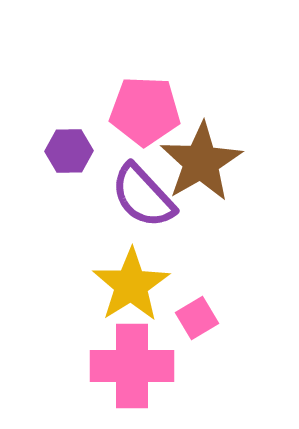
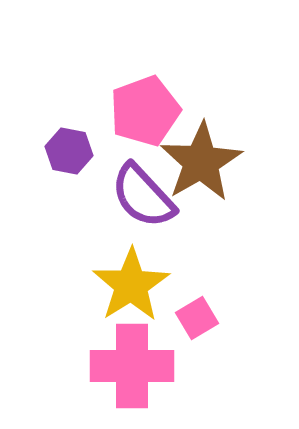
pink pentagon: rotated 22 degrees counterclockwise
purple hexagon: rotated 12 degrees clockwise
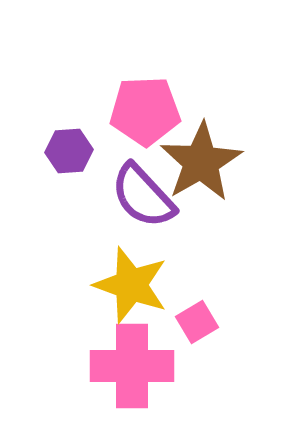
pink pentagon: rotated 18 degrees clockwise
purple hexagon: rotated 15 degrees counterclockwise
yellow star: rotated 20 degrees counterclockwise
pink square: moved 4 px down
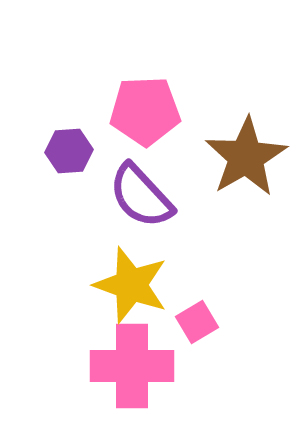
brown star: moved 45 px right, 5 px up
purple semicircle: moved 2 px left
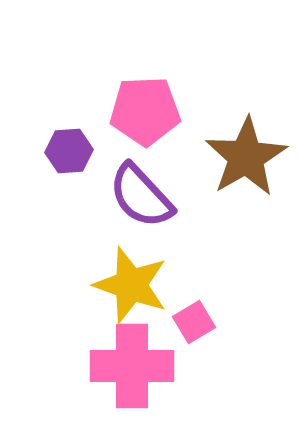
pink square: moved 3 px left
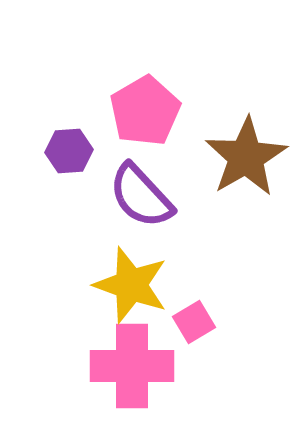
pink pentagon: rotated 28 degrees counterclockwise
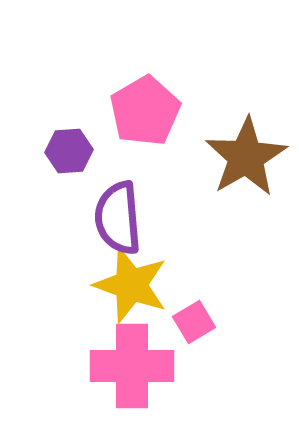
purple semicircle: moved 23 px left, 22 px down; rotated 38 degrees clockwise
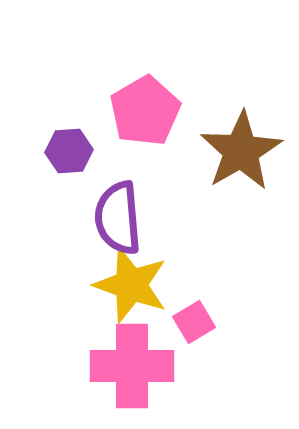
brown star: moved 5 px left, 6 px up
